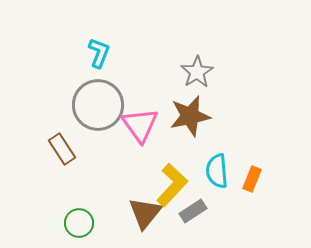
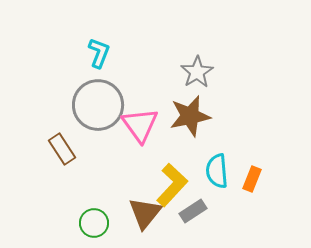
green circle: moved 15 px right
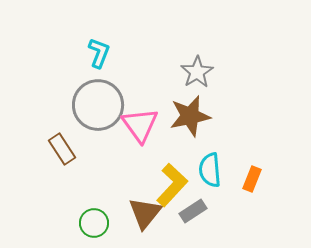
cyan semicircle: moved 7 px left, 1 px up
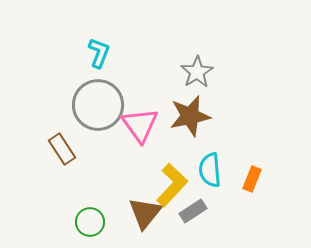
green circle: moved 4 px left, 1 px up
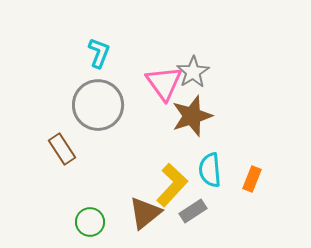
gray star: moved 4 px left
brown star: moved 2 px right; rotated 6 degrees counterclockwise
pink triangle: moved 24 px right, 42 px up
brown triangle: rotated 12 degrees clockwise
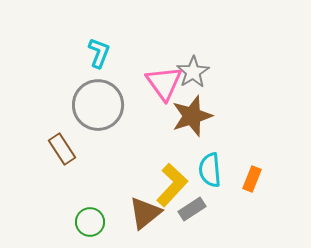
gray rectangle: moved 1 px left, 2 px up
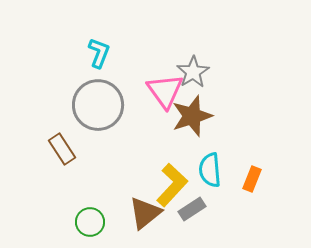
pink triangle: moved 1 px right, 8 px down
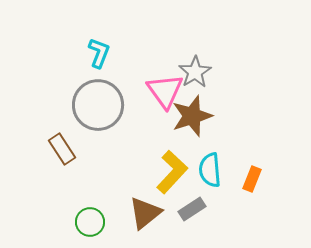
gray star: moved 2 px right
yellow L-shape: moved 13 px up
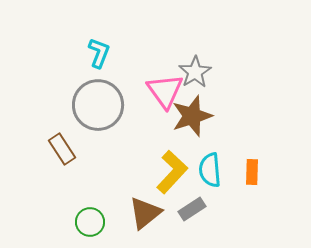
orange rectangle: moved 7 px up; rotated 20 degrees counterclockwise
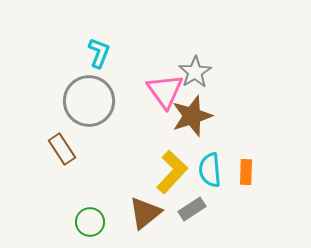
gray circle: moved 9 px left, 4 px up
orange rectangle: moved 6 px left
